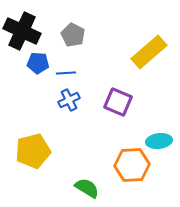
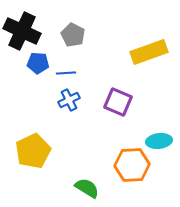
yellow rectangle: rotated 21 degrees clockwise
yellow pentagon: rotated 12 degrees counterclockwise
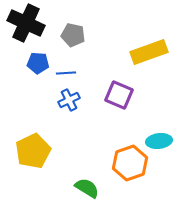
black cross: moved 4 px right, 8 px up
gray pentagon: rotated 15 degrees counterclockwise
purple square: moved 1 px right, 7 px up
orange hexagon: moved 2 px left, 2 px up; rotated 16 degrees counterclockwise
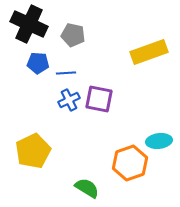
black cross: moved 3 px right, 1 px down
purple square: moved 20 px left, 4 px down; rotated 12 degrees counterclockwise
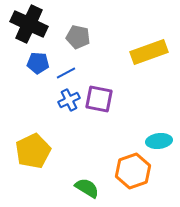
gray pentagon: moved 5 px right, 2 px down
blue line: rotated 24 degrees counterclockwise
orange hexagon: moved 3 px right, 8 px down
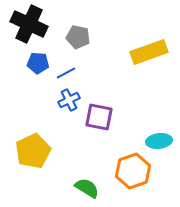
purple square: moved 18 px down
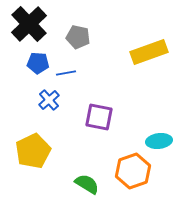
black cross: rotated 21 degrees clockwise
blue line: rotated 18 degrees clockwise
blue cross: moved 20 px left; rotated 15 degrees counterclockwise
green semicircle: moved 4 px up
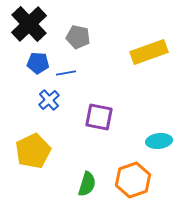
orange hexagon: moved 9 px down
green semicircle: rotated 75 degrees clockwise
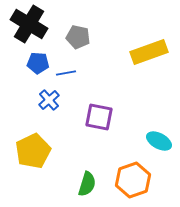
black cross: rotated 15 degrees counterclockwise
cyan ellipse: rotated 35 degrees clockwise
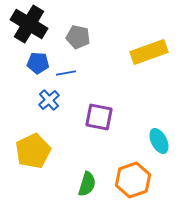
cyan ellipse: rotated 35 degrees clockwise
